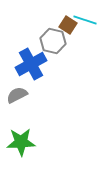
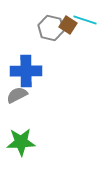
gray hexagon: moved 2 px left, 13 px up
blue cross: moved 5 px left, 7 px down; rotated 28 degrees clockwise
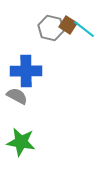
cyan line: moved 1 px left, 9 px down; rotated 20 degrees clockwise
gray semicircle: moved 1 px down; rotated 55 degrees clockwise
green star: rotated 12 degrees clockwise
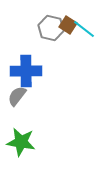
gray semicircle: rotated 80 degrees counterclockwise
